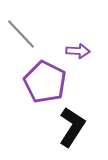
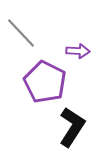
gray line: moved 1 px up
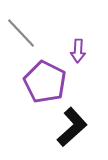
purple arrow: rotated 90 degrees clockwise
black L-shape: rotated 15 degrees clockwise
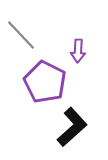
gray line: moved 2 px down
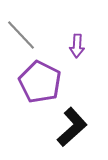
purple arrow: moved 1 px left, 5 px up
purple pentagon: moved 5 px left
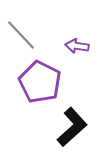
purple arrow: rotated 95 degrees clockwise
